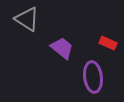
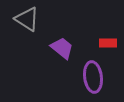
red rectangle: rotated 24 degrees counterclockwise
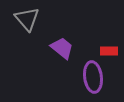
gray triangle: rotated 16 degrees clockwise
red rectangle: moved 1 px right, 8 px down
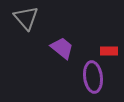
gray triangle: moved 1 px left, 1 px up
